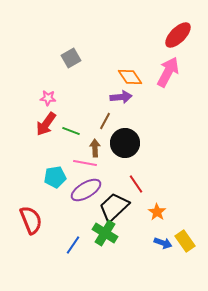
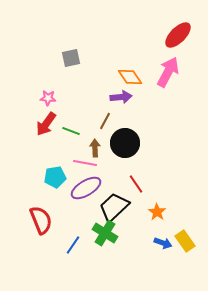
gray square: rotated 18 degrees clockwise
purple ellipse: moved 2 px up
red semicircle: moved 10 px right
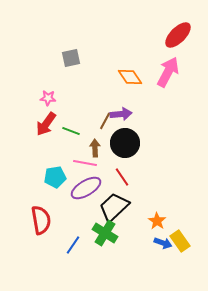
purple arrow: moved 17 px down
red line: moved 14 px left, 7 px up
orange star: moved 9 px down
red semicircle: rotated 12 degrees clockwise
yellow rectangle: moved 5 px left
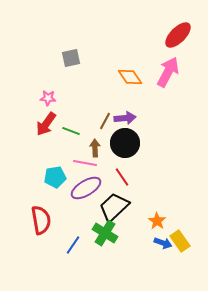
purple arrow: moved 4 px right, 4 px down
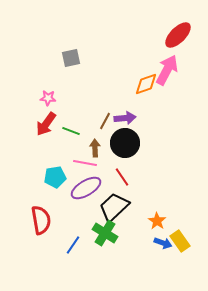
pink arrow: moved 1 px left, 2 px up
orange diamond: moved 16 px right, 7 px down; rotated 75 degrees counterclockwise
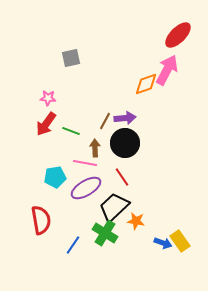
orange star: moved 21 px left; rotated 24 degrees counterclockwise
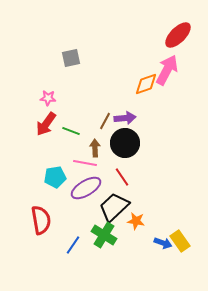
green cross: moved 1 px left, 2 px down
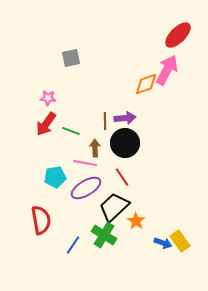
brown line: rotated 30 degrees counterclockwise
orange star: rotated 24 degrees clockwise
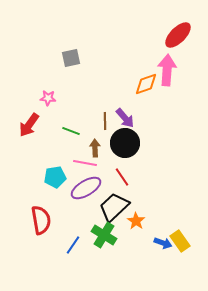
pink arrow: rotated 24 degrees counterclockwise
purple arrow: rotated 55 degrees clockwise
red arrow: moved 17 px left, 1 px down
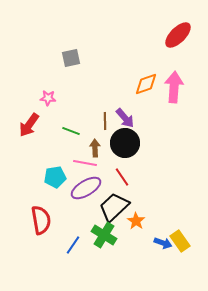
pink arrow: moved 7 px right, 17 px down
